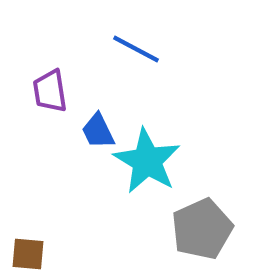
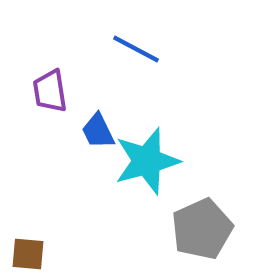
cyan star: rotated 26 degrees clockwise
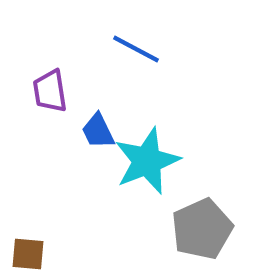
cyan star: rotated 6 degrees counterclockwise
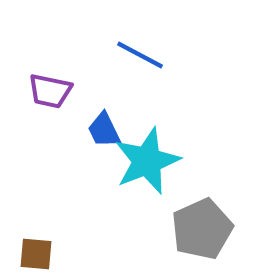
blue line: moved 4 px right, 6 px down
purple trapezoid: rotated 69 degrees counterclockwise
blue trapezoid: moved 6 px right, 1 px up
brown square: moved 8 px right
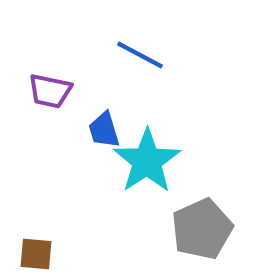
blue trapezoid: rotated 9 degrees clockwise
cyan star: rotated 12 degrees counterclockwise
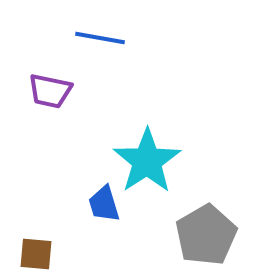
blue line: moved 40 px left, 17 px up; rotated 18 degrees counterclockwise
blue trapezoid: moved 74 px down
gray pentagon: moved 4 px right, 6 px down; rotated 6 degrees counterclockwise
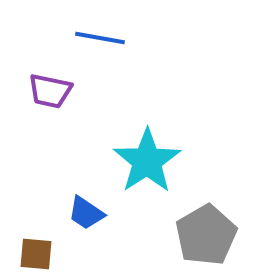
blue trapezoid: moved 18 px left, 9 px down; rotated 39 degrees counterclockwise
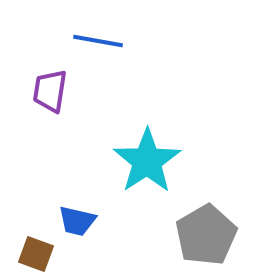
blue line: moved 2 px left, 3 px down
purple trapezoid: rotated 87 degrees clockwise
blue trapezoid: moved 9 px left, 8 px down; rotated 21 degrees counterclockwise
brown square: rotated 15 degrees clockwise
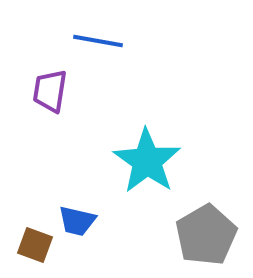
cyan star: rotated 4 degrees counterclockwise
brown square: moved 1 px left, 9 px up
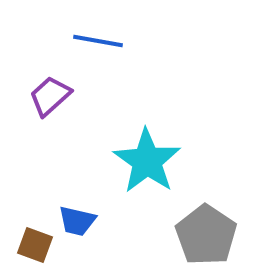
purple trapezoid: moved 5 px down; rotated 39 degrees clockwise
gray pentagon: rotated 8 degrees counterclockwise
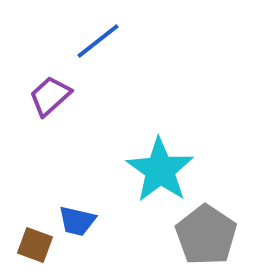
blue line: rotated 48 degrees counterclockwise
cyan star: moved 13 px right, 9 px down
